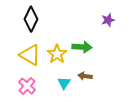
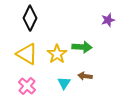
black diamond: moved 1 px left, 1 px up
yellow triangle: moved 3 px left, 1 px up
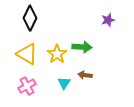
brown arrow: moved 1 px up
pink cross: rotated 18 degrees clockwise
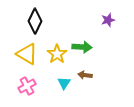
black diamond: moved 5 px right, 3 px down
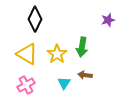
black diamond: moved 2 px up
green arrow: rotated 96 degrees clockwise
pink cross: moved 1 px left, 1 px up
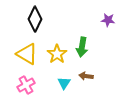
purple star: rotated 24 degrees clockwise
brown arrow: moved 1 px right, 1 px down
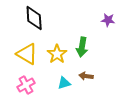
black diamond: moved 1 px left, 1 px up; rotated 30 degrees counterclockwise
cyan triangle: rotated 40 degrees clockwise
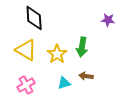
yellow triangle: moved 1 px left, 4 px up
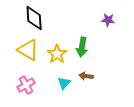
yellow triangle: moved 2 px right
cyan triangle: rotated 32 degrees counterclockwise
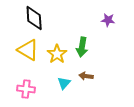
pink cross: moved 4 px down; rotated 36 degrees clockwise
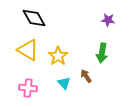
black diamond: rotated 25 degrees counterclockwise
green arrow: moved 20 px right, 6 px down
yellow star: moved 1 px right, 2 px down
brown arrow: rotated 48 degrees clockwise
cyan triangle: rotated 24 degrees counterclockwise
pink cross: moved 2 px right, 1 px up
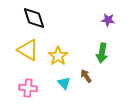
black diamond: rotated 10 degrees clockwise
